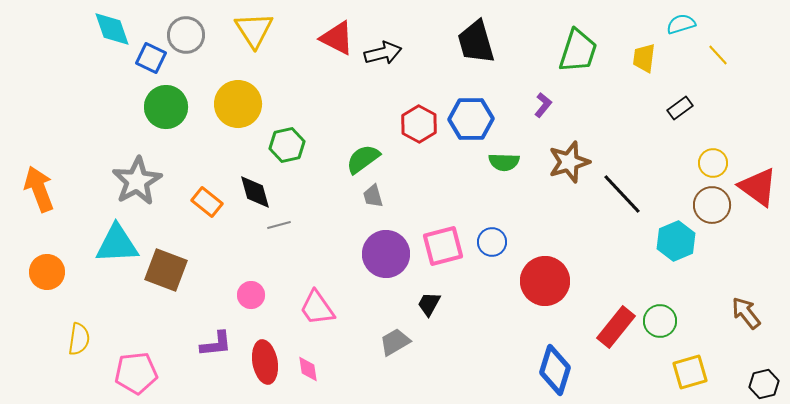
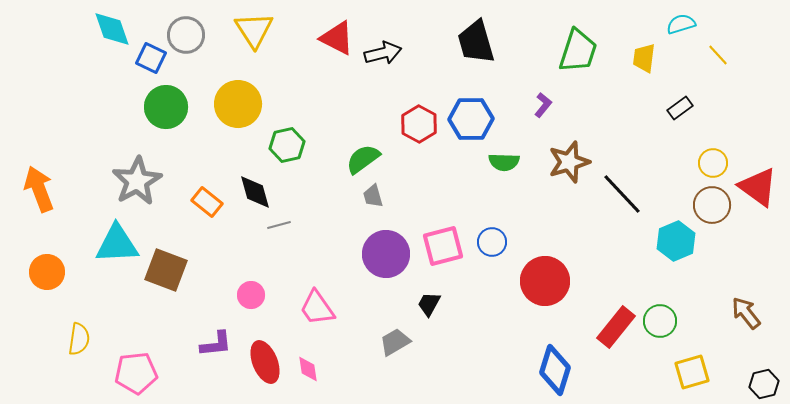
red ellipse at (265, 362): rotated 12 degrees counterclockwise
yellow square at (690, 372): moved 2 px right
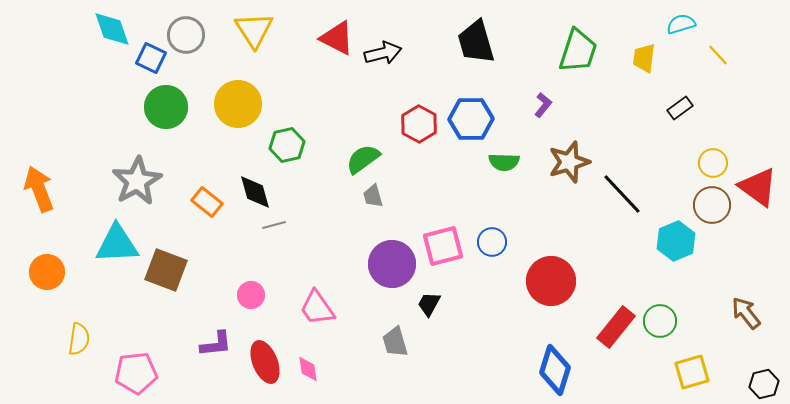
gray line at (279, 225): moved 5 px left
purple circle at (386, 254): moved 6 px right, 10 px down
red circle at (545, 281): moved 6 px right
gray trapezoid at (395, 342): rotated 76 degrees counterclockwise
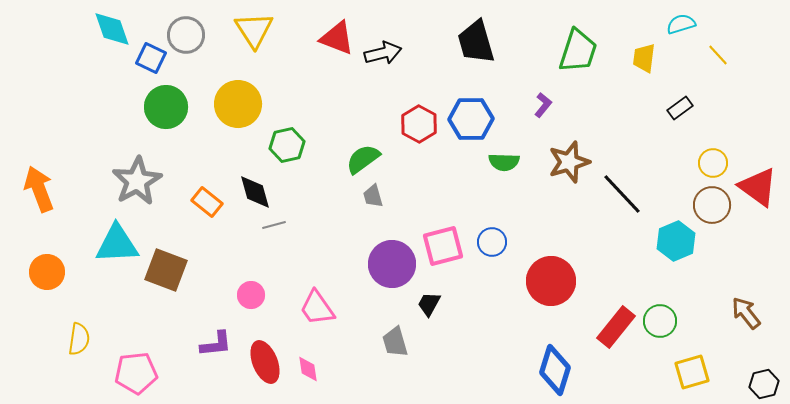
red triangle at (337, 38): rotated 6 degrees counterclockwise
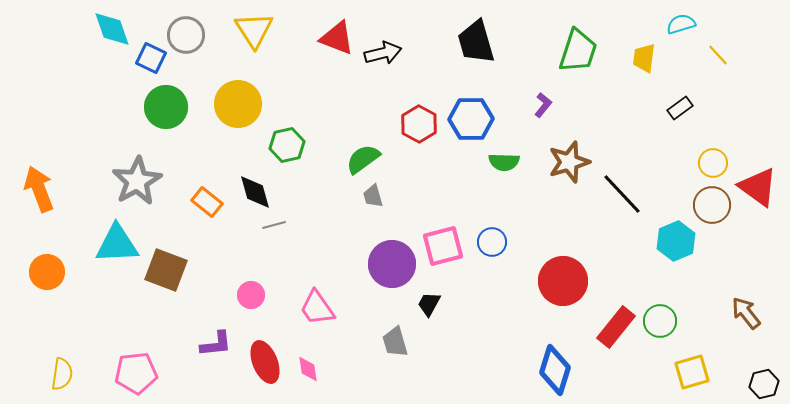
red circle at (551, 281): moved 12 px right
yellow semicircle at (79, 339): moved 17 px left, 35 px down
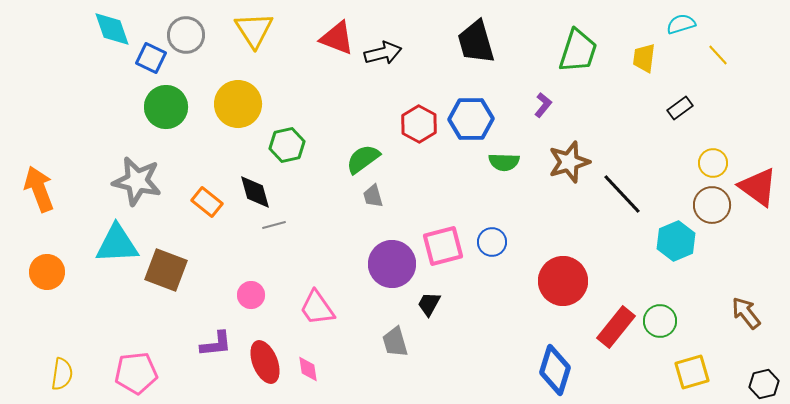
gray star at (137, 181): rotated 30 degrees counterclockwise
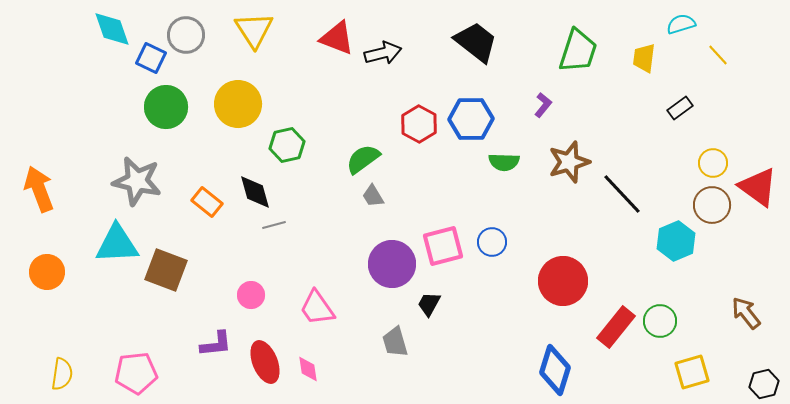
black trapezoid at (476, 42): rotated 144 degrees clockwise
gray trapezoid at (373, 196): rotated 15 degrees counterclockwise
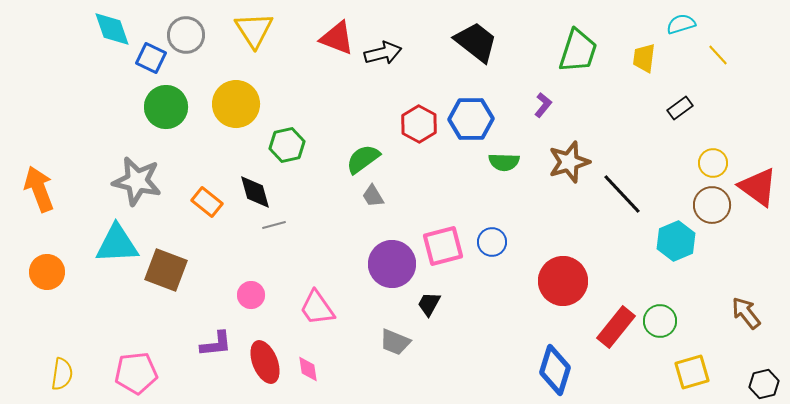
yellow circle at (238, 104): moved 2 px left
gray trapezoid at (395, 342): rotated 52 degrees counterclockwise
